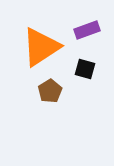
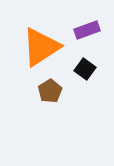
black square: rotated 20 degrees clockwise
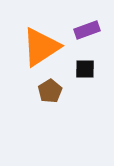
black square: rotated 35 degrees counterclockwise
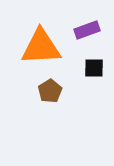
orange triangle: rotated 30 degrees clockwise
black square: moved 9 px right, 1 px up
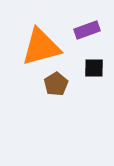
orange triangle: rotated 12 degrees counterclockwise
brown pentagon: moved 6 px right, 7 px up
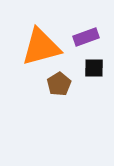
purple rectangle: moved 1 px left, 7 px down
brown pentagon: moved 3 px right
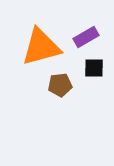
purple rectangle: rotated 10 degrees counterclockwise
brown pentagon: moved 1 px right, 1 px down; rotated 25 degrees clockwise
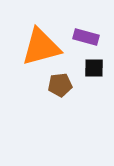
purple rectangle: rotated 45 degrees clockwise
